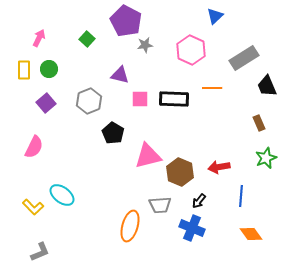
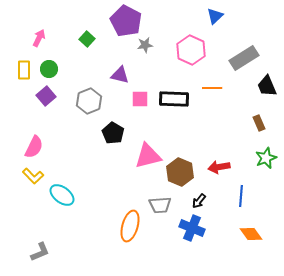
purple square: moved 7 px up
yellow L-shape: moved 31 px up
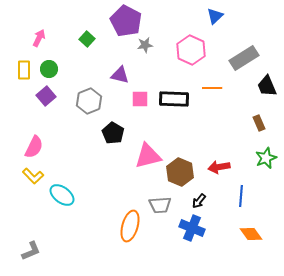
gray L-shape: moved 9 px left, 1 px up
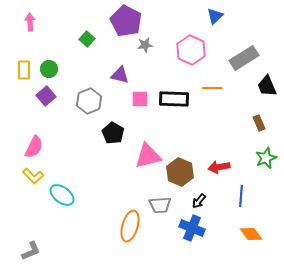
pink arrow: moved 9 px left, 16 px up; rotated 30 degrees counterclockwise
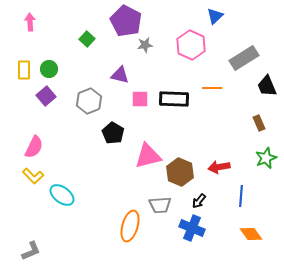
pink hexagon: moved 5 px up
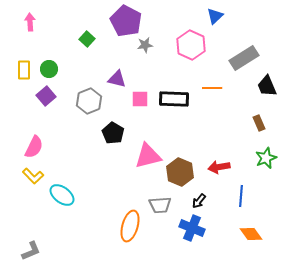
purple triangle: moved 3 px left, 4 px down
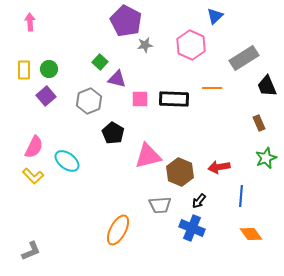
green square: moved 13 px right, 23 px down
cyan ellipse: moved 5 px right, 34 px up
orange ellipse: moved 12 px left, 4 px down; rotated 12 degrees clockwise
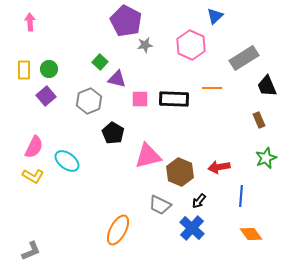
brown rectangle: moved 3 px up
yellow L-shape: rotated 15 degrees counterclockwise
gray trapezoid: rotated 30 degrees clockwise
blue cross: rotated 20 degrees clockwise
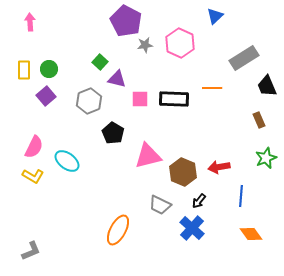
pink hexagon: moved 11 px left, 2 px up
brown hexagon: moved 3 px right
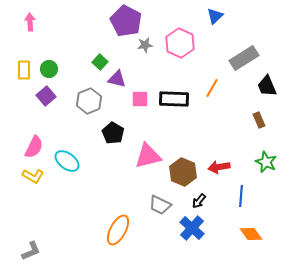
orange line: rotated 60 degrees counterclockwise
green star: moved 4 px down; rotated 25 degrees counterclockwise
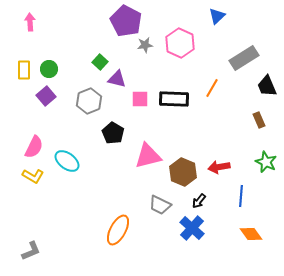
blue triangle: moved 2 px right
